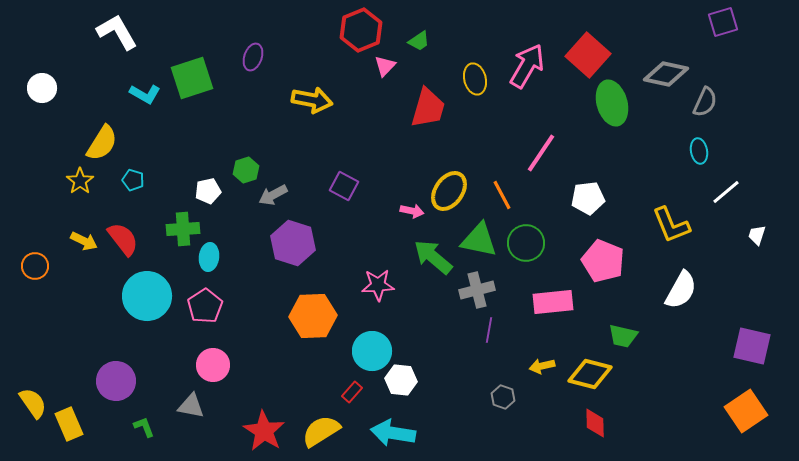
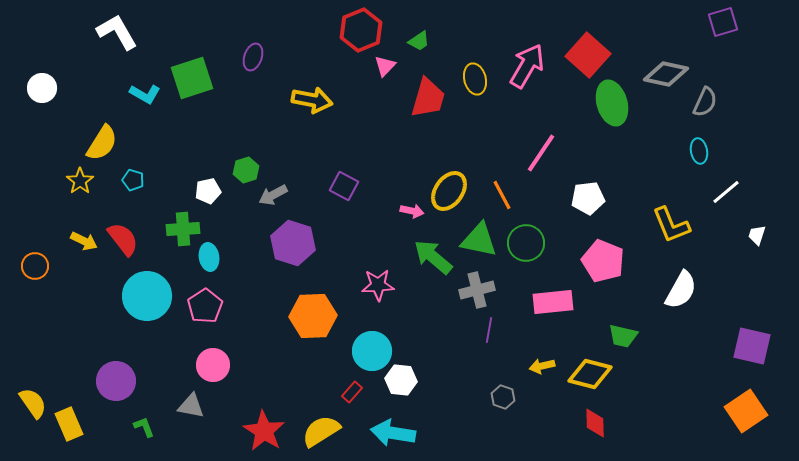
red trapezoid at (428, 108): moved 10 px up
cyan ellipse at (209, 257): rotated 16 degrees counterclockwise
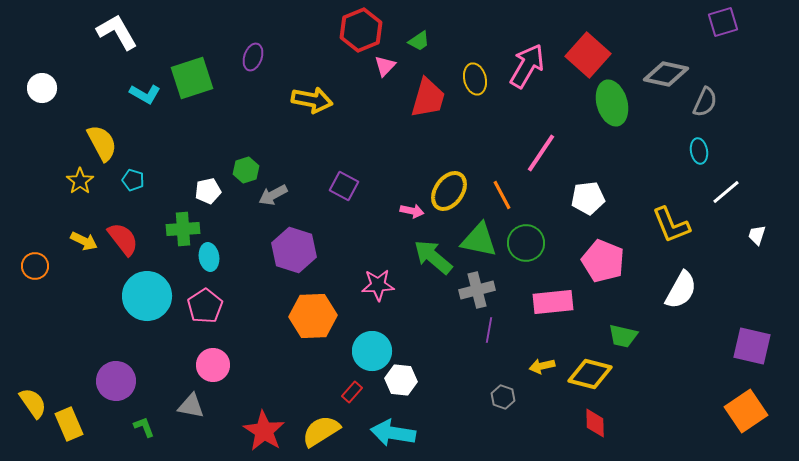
yellow semicircle at (102, 143): rotated 60 degrees counterclockwise
purple hexagon at (293, 243): moved 1 px right, 7 px down
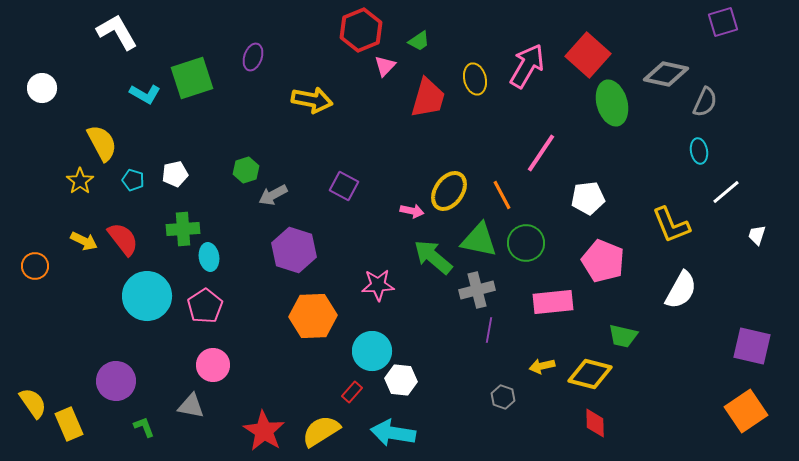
white pentagon at (208, 191): moved 33 px left, 17 px up
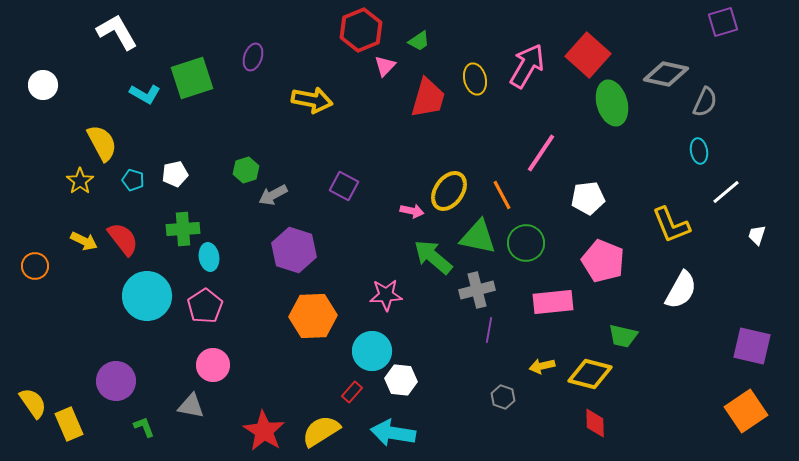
white circle at (42, 88): moved 1 px right, 3 px up
green triangle at (479, 240): moved 1 px left, 3 px up
pink star at (378, 285): moved 8 px right, 10 px down
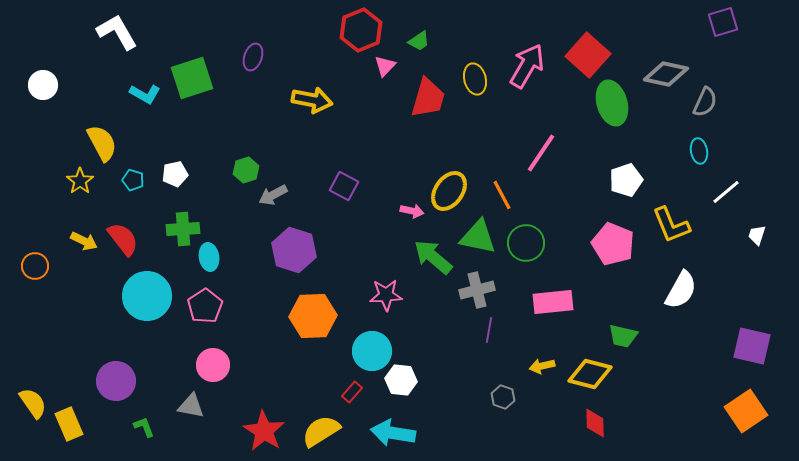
white pentagon at (588, 198): moved 38 px right, 18 px up; rotated 12 degrees counterclockwise
pink pentagon at (603, 261): moved 10 px right, 17 px up
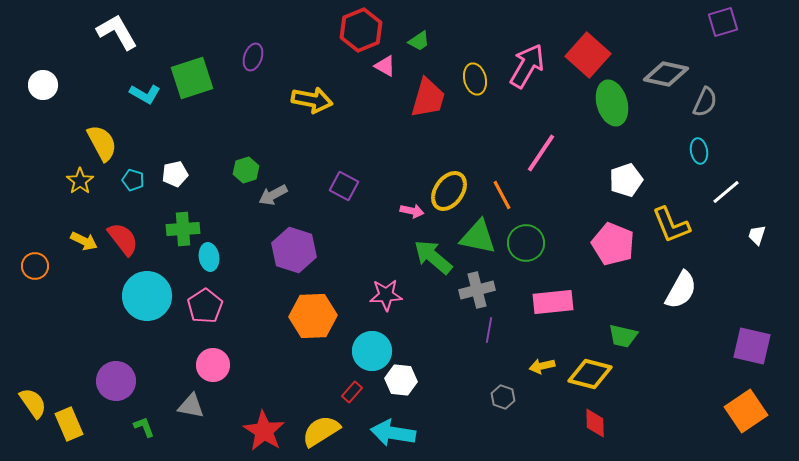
pink triangle at (385, 66): rotated 45 degrees counterclockwise
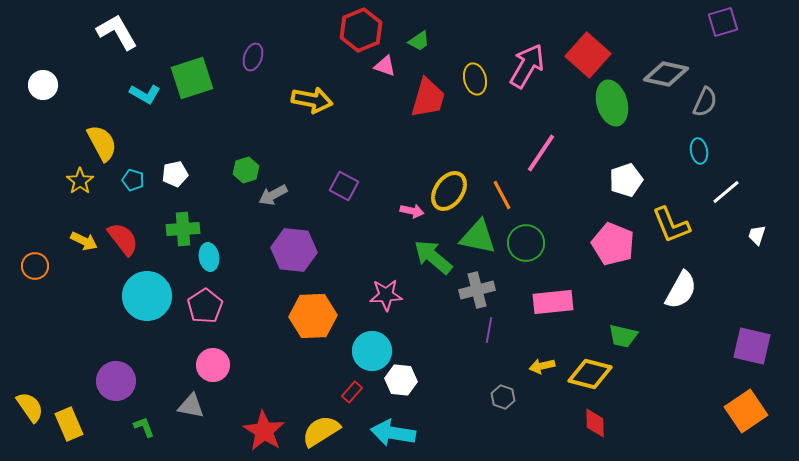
pink triangle at (385, 66): rotated 10 degrees counterclockwise
purple hexagon at (294, 250): rotated 12 degrees counterclockwise
yellow semicircle at (33, 403): moved 3 px left, 4 px down
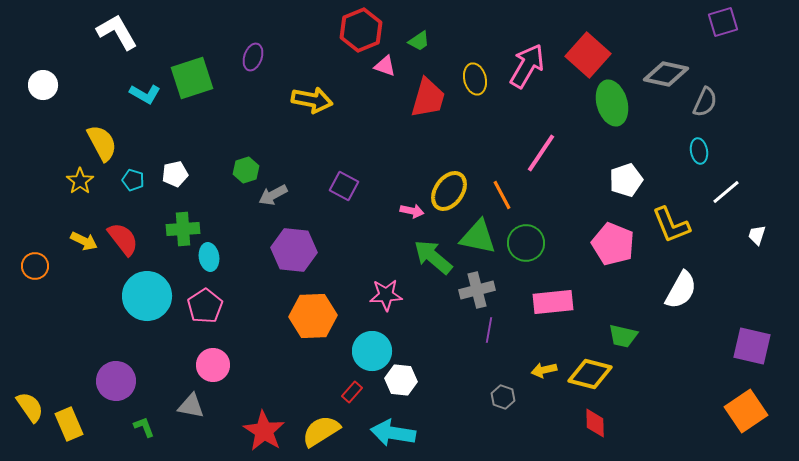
yellow arrow at (542, 366): moved 2 px right, 4 px down
